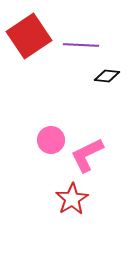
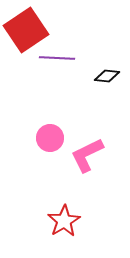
red square: moved 3 px left, 6 px up
purple line: moved 24 px left, 13 px down
pink circle: moved 1 px left, 2 px up
red star: moved 8 px left, 22 px down
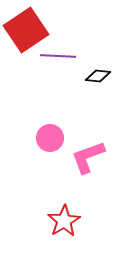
purple line: moved 1 px right, 2 px up
black diamond: moved 9 px left
pink L-shape: moved 1 px right, 2 px down; rotated 6 degrees clockwise
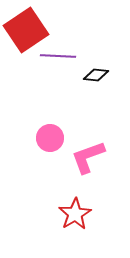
black diamond: moved 2 px left, 1 px up
red star: moved 11 px right, 7 px up
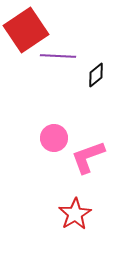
black diamond: rotated 45 degrees counterclockwise
pink circle: moved 4 px right
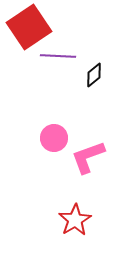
red square: moved 3 px right, 3 px up
black diamond: moved 2 px left
red star: moved 6 px down
